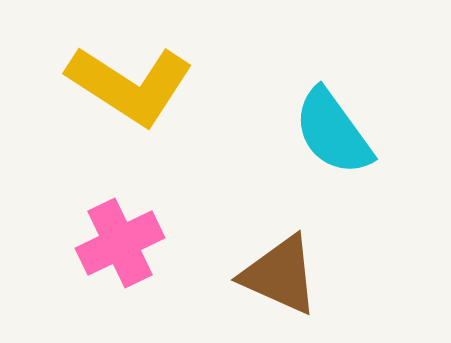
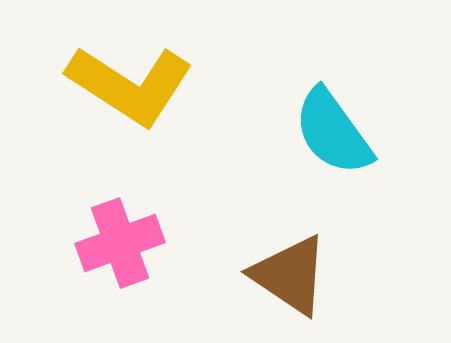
pink cross: rotated 6 degrees clockwise
brown triangle: moved 10 px right; rotated 10 degrees clockwise
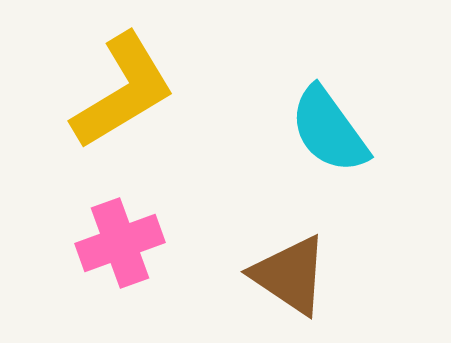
yellow L-shape: moved 7 px left, 6 px down; rotated 64 degrees counterclockwise
cyan semicircle: moved 4 px left, 2 px up
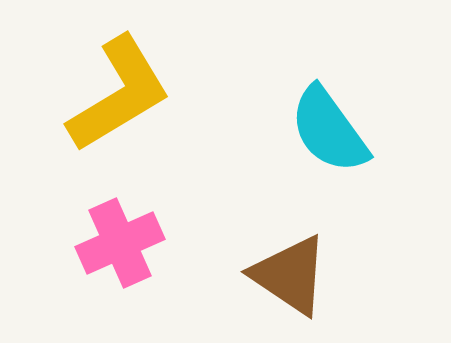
yellow L-shape: moved 4 px left, 3 px down
pink cross: rotated 4 degrees counterclockwise
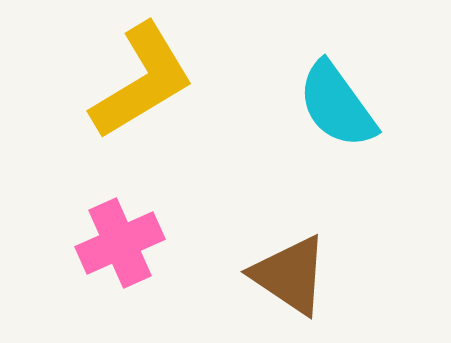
yellow L-shape: moved 23 px right, 13 px up
cyan semicircle: moved 8 px right, 25 px up
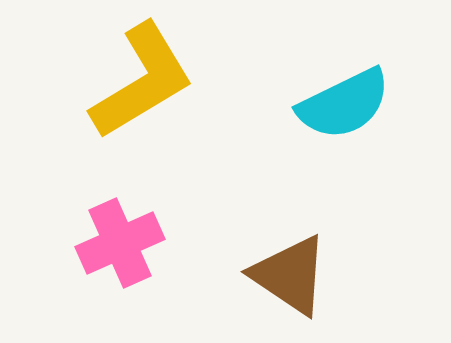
cyan semicircle: moved 7 px right, 1 px up; rotated 80 degrees counterclockwise
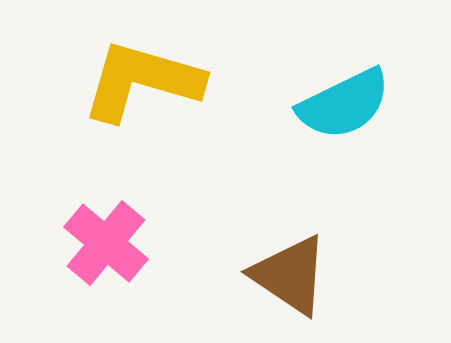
yellow L-shape: rotated 133 degrees counterclockwise
pink cross: moved 14 px left; rotated 26 degrees counterclockwise
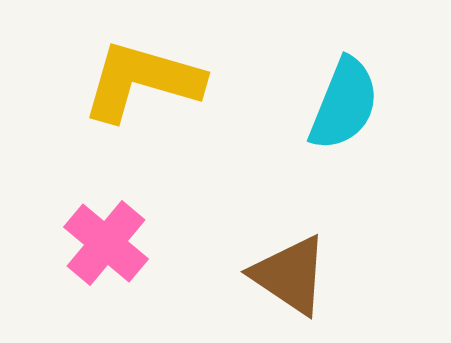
cyan semicircle: rotated 42 degrees counterclockwise
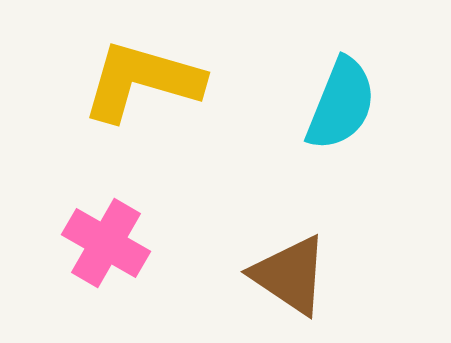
cyan semicircle: moved 3 px left
pink cross: rotated 10 degrees counterclockwise
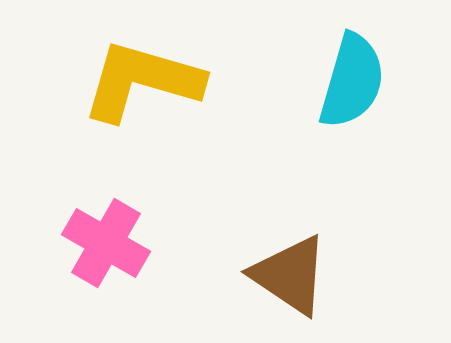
cyan semicircle: moved 11 px right, 23 px up; rotated 6 degrees counterclockwise
